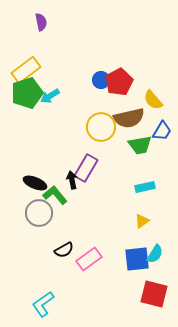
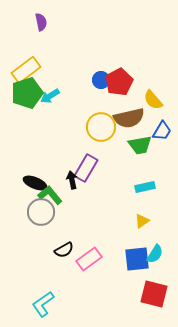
green L-shape: moved 5 px left
gray circle: moved 2 px right, 1 px up
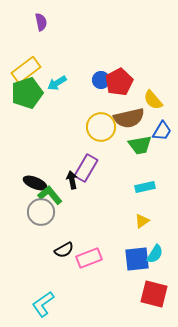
cyan arrow: moved 7 px right, 13 px up
pink rectangle: moved 1 px up; rotated 15 degrees clockwise
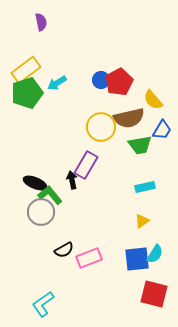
blue trapezoid: moved 1 px up
purple rectangle: moved 3 px up
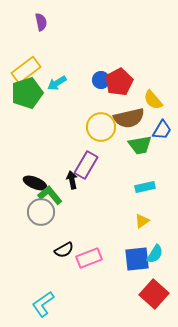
red square: rotated 28 degrees clockwise
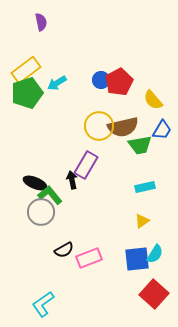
brown semicircle: moved 6 px left, 9 px down
yellow circle: moved 2 px left, 1 px up
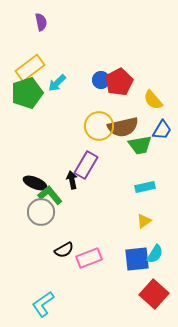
yellow rectangle: moved 4 px right, 2 px up
cyan arrow: rotated 12 degrees counterclockwise
yellow triangle: moved 2 px right
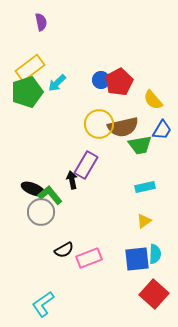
green pentagon: moved 1 px up
yellow circle: moved 2 px up
black ellipse: moved 2 px left, 6 px down
cyan semicircle: rotated 30 degrees counterclockwise
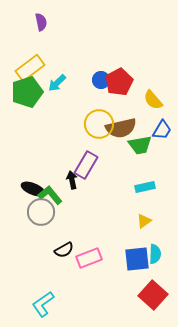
brown semicircle: moved 2 px left, 1 px down
red square: moved 1 px left, 1 px down
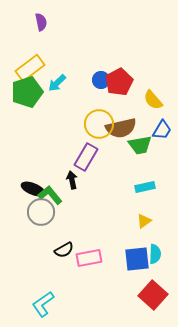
purple rectangle: moved 8 px up
pink rectangle: rotated 10 degrees clockwise
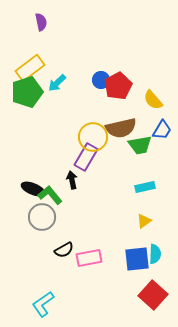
red pentagon: moved 1 px left, 4 px down
yellow circle: moved 6 px left, 13 px down
gray circle: moved 1 px right, 5 px down
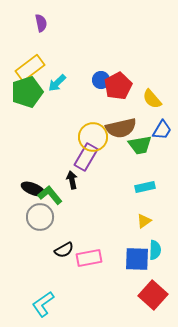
purple semicircle: moved 1 px down
yellow semicircle: moved 1 px left, 1 px up
gray circle: moved 2 px left
cyan semicircle: moved 4 px up
blue square: rotated 8 degrees clockwise
